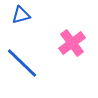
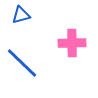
pink cross: rotated 36 degrees clockwise
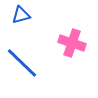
pink cross: rotated 20 degrees clockwise
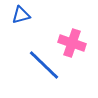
blue line: moved 22 px right, 2 px down
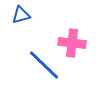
pink cross: rotated 12 degrees counterclockwise
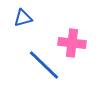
blue triangle: moved 2 px right, 3 px down
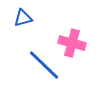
pink cross: rotated 8 degrees clockwise
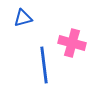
blue line: rotated 39 degrees clockwise
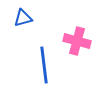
pink cross: moved 5 px right, 2 px up
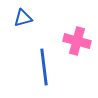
blue line: moved 2 px down
